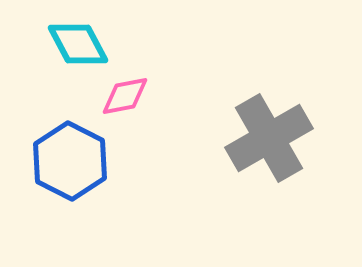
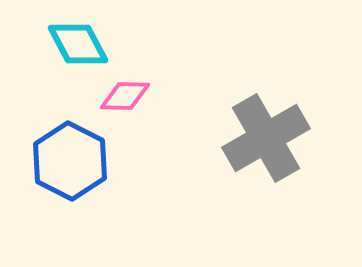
pink diamond: rotated 12 degrees clockwise
gray cross: moved 3 px left
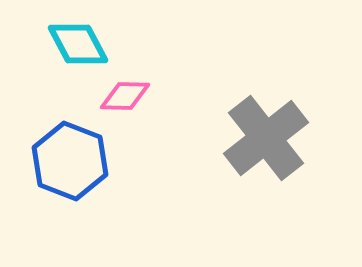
gray cross: rotated 8 degrees counterclockwise
blue hexagon: rotated 6 degrees counterclockwise
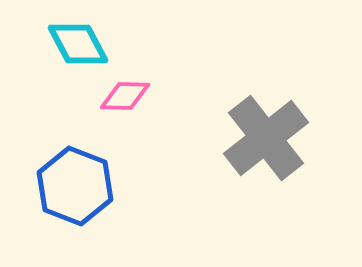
blue hexagon: moved 5 px right, 25 px down
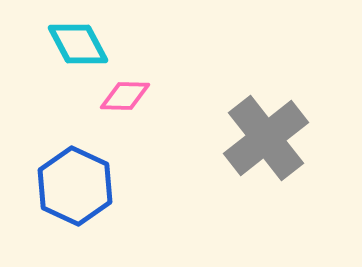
blue hexagon: rotated 4 degrees clockwise
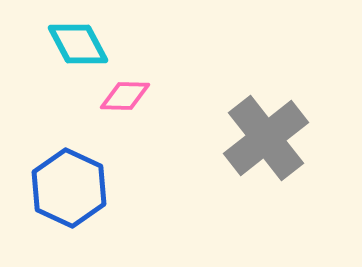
blue hexagon: moved 6 px left, 2 px down
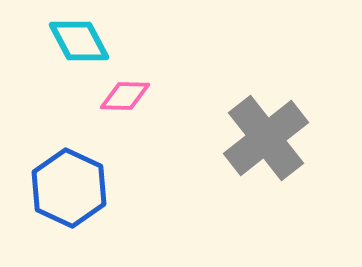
cyan diamond: moved 1 px right, 3 px up
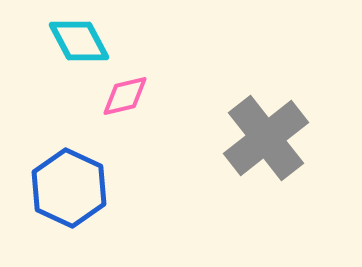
pink diamond: rotated 15 degrees counterclockwise
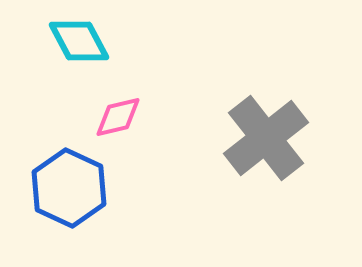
pink diamond: moved 7 px left, 21 px down
